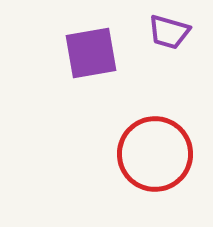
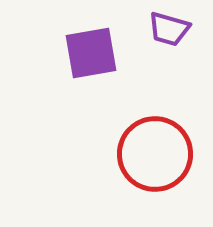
purple trapezoid: moved 3 px up
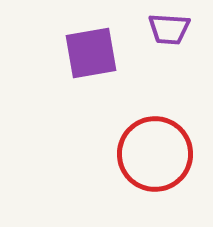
purple trapezoid: rotated 12 degrees counterclockwise
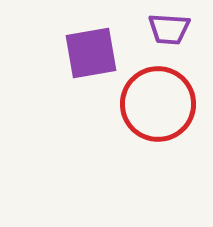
red circle: moved 3 px right, 50 px up
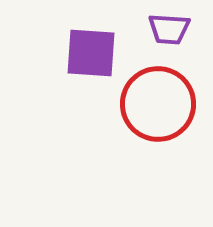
purple square: rotated 14 degrees clockwise
